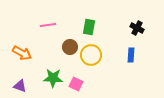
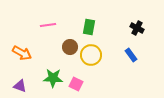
blue rectangle: rotated 40 degrees counterclockwise
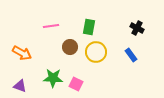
pink line: moved 3 px right, 1 px down
yellow circle: moved 5 px right, 3 px up
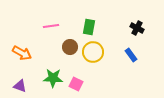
yellow circle: moved 3 px left
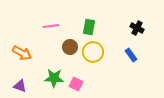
green star: moved 1 px right
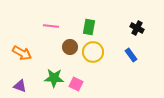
pink line: rotated 14 degrees clockwise
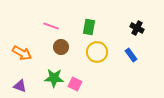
pink line: rotated 14 degrees clockwise
brown circle: moved 9 px left
yellow circle: moved 4 px right
pink square: moved 1 px left
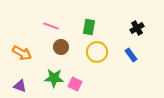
black cross: rotated 32 degrees clockwise
